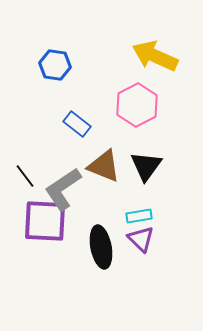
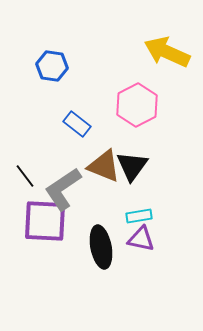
yellow arrow: moved 12 px right, 4 px up
blue hexagon: moved 3 px left, 1 px down
black triangle: moved 14 px left
purple triangle: rotated 32 degrees counterclockwise
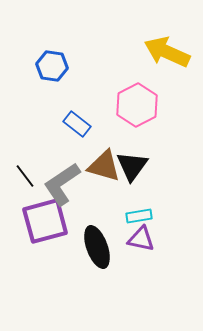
brown triangle: rotated 6 degrees counterclockwise
gray L-shape: moved 1 px left, 5 px up
purple square: rotated 18 degrees counterclockwise
black ellipse: moved 4 px left; rotated 9 degrees counterclockwise
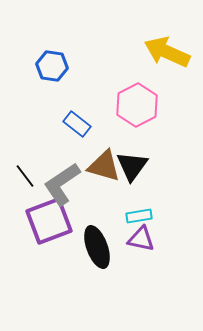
purple square: moved 4 px right; rotated 6 degrees counterclockwise
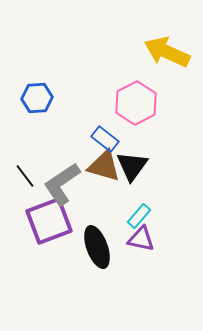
blue hexagon: moved 15 px left, 32 px down; rotated 12 degrees counterclockwise
pink hexagon: moved 1 px left, 2 px up
blue rectangle: moved 28 px right, 15 px down
cyan rectangle: rotated 40 degrees counterclockwise
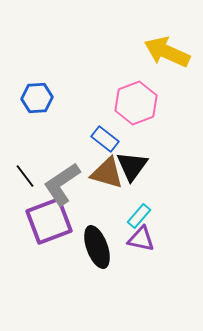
pink hexagon: rotated 6 degrees clockwise
brown triangle: moved 3 px right, 7 px down
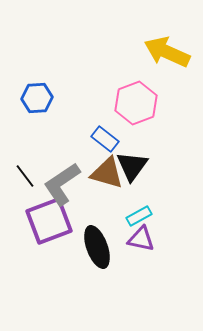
cyan rectangle: rotated 20 degrees clockwise
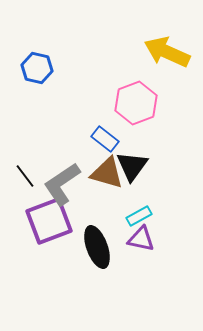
blue hexagon: moved 30 px up; rotated 16 degrees clockwise
